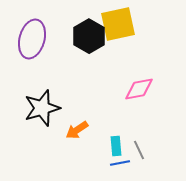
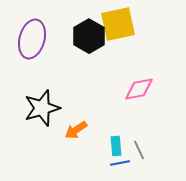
orange arrow: moved 1 px left
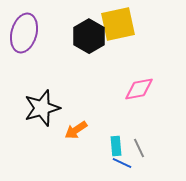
purple ellipse: moved 8 px left, 6 px up
gray line: moved 2 px up
blue line: moved 2 px right; rotated 36 degrees clockwise
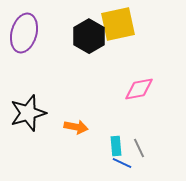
black star: moved 14 px left, 5 px down
orange arrow: moved 3 px up; rotated 135 degrees counterclockwise
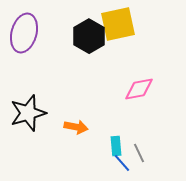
gray line: moved 5 px down
blue line: rotated 24 degrees clockwise
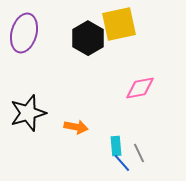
yellow square: moved 1 px right
black hexagon: moved 1 px left, 2 px down
pink diamond: moved 1 px right, 1 px up
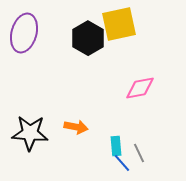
black star: moved 2 px right, 20 px down; rotated 21 degrees clockwise
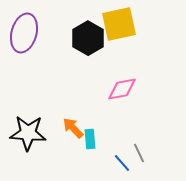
pink diamond: moved 18 px left, 1 px down
orange arrow: moved 3 px left, 1 px down; rotated 145 degrees counterclockwise
black star: moved 2 px left
cyan rectangle: moved 26 px left, 7 px up
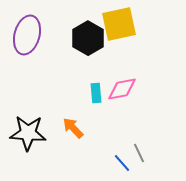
purple ellipse: moved 3 px right, 2 px down
cyan rectangle: moved 6 px right, 46 px up
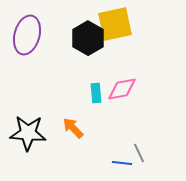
yellow square: moved 4 px left
blue line: rotated 42 degrees counterclockwise
